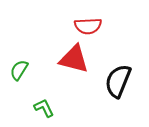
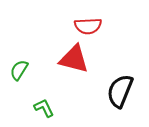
black semicircle: moved 2 px right, 10 px down
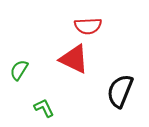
red triangle: rotated 12 degrees clockwise
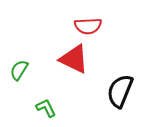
green L-shape: moved 2 px right
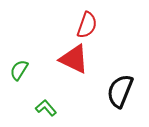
red semicircle: moved 1 px left, 1 px up; rotated 68 degrees counterclockwise
green L-shape: rotated 15 degrees counterclockwise
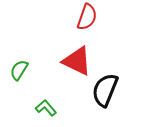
red semicircle: moved 8 px up
red triangle: moved 3 px right, 2 px down
black semicircle: moved 15 px left, 1 px up
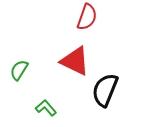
red triangle: moved 2 px left
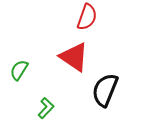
red triangle: moved 1 px left, 4 px up; rotated 8 degrees clockwise
green L-shape: rotated 85 degrees clockwise
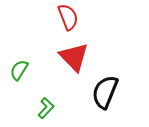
red semicircle: moved 19 px left; rotated 40 degrees counterclockwise
red triangle: rotated 12 degrees clockwise
black semicircle: moved 2 px down
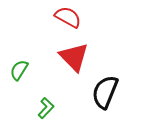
red semicircle: rotated 40 degrees counterclockwise
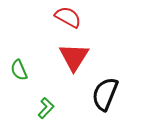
red triangle: rotated 16 degrees clockwise
green semicircle: rotated 55 degrees counterclockwise
black semicircle: moved 2 px down
